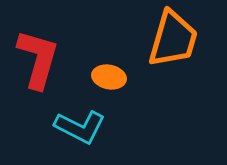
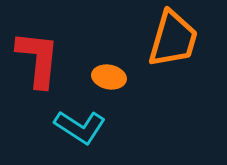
red L-shape: rotated 10 degrees counterclockwise
cyan L-shape: rotated 6 degrees clockwise
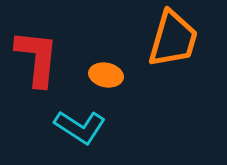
red L-shape: moved 1 px left, 1 px up
orange ellipse: moved 3 px left, 2 px up
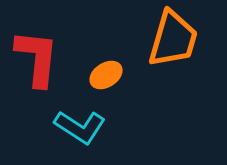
orange ellipse: rotated 44 degrees counterclockwise
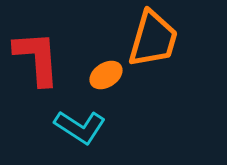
orange trapezoid: moved 20 px left
red L-shape: rotated 10 degrees counterclockwise
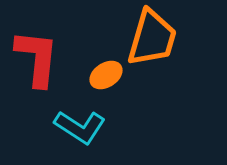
orange trapezoid: moved 1 px left, 1 px up
red L-shape: rotated 10 degrees clockwise
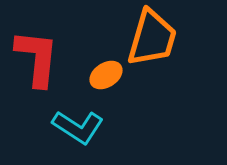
cyan L-shape: moved 2 px left
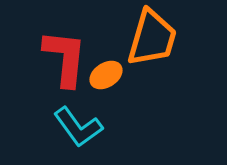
red L-shape: moved 28 px right
cyan L-shape: rotated 21 degrees clockwise
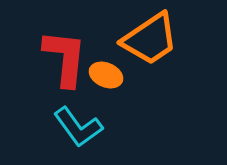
orange trapezoid: moved 2 px left, 1 px down; rotated 40 degrees clockwise
orange ellipse: rotated 56 degrees clockwise
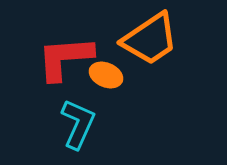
red L-shape: rotated 100 degrees counterclockwise
cyan L-shape: moved 3 px up; rotated 120 degrees counterclockwise
